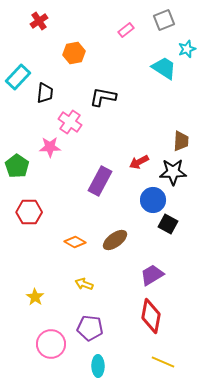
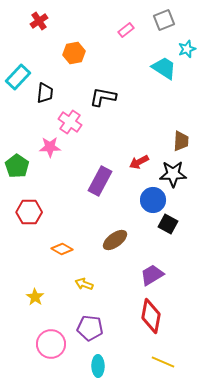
black star: moved 2 px down
orange diamond: moved 13 px left, 7 px down
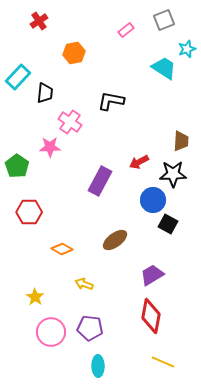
black L-shape: moved 8 px right, 4 px down
pink circle: moved 12 px up
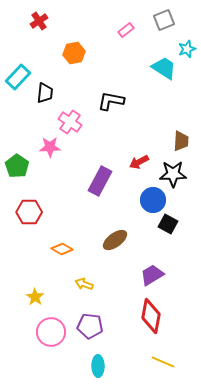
purple pentagon: moved 2 px up
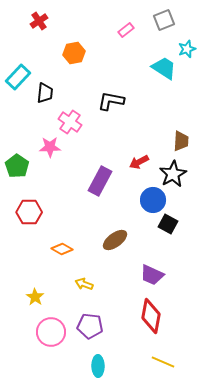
black star: rotated 28 degrees counterclockwise
purple trapezoid: rotated 125 degrees counterclockwise
